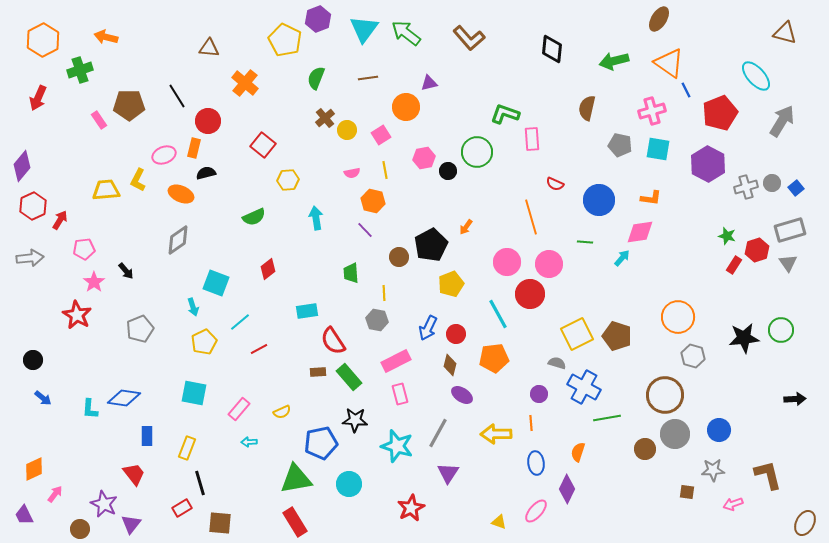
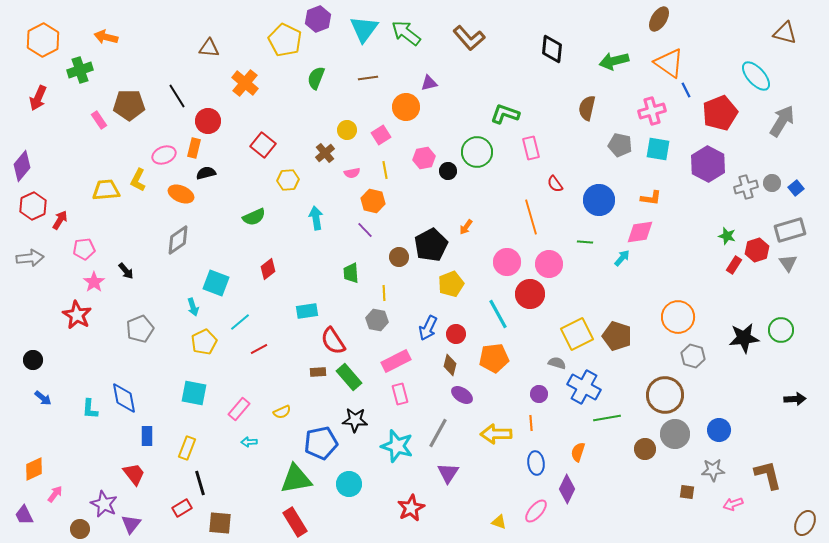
brown cross at (325, 118): moved 35 px down
pink rectangle at (532, 139): moved 1 px left, 9 px down; rotated 10 degrees counterclockwise
red semicircle at (555, 184): rotated 30 degrees clockwise
blue diamond at (124, 398): rotated 72 degrees clockwise
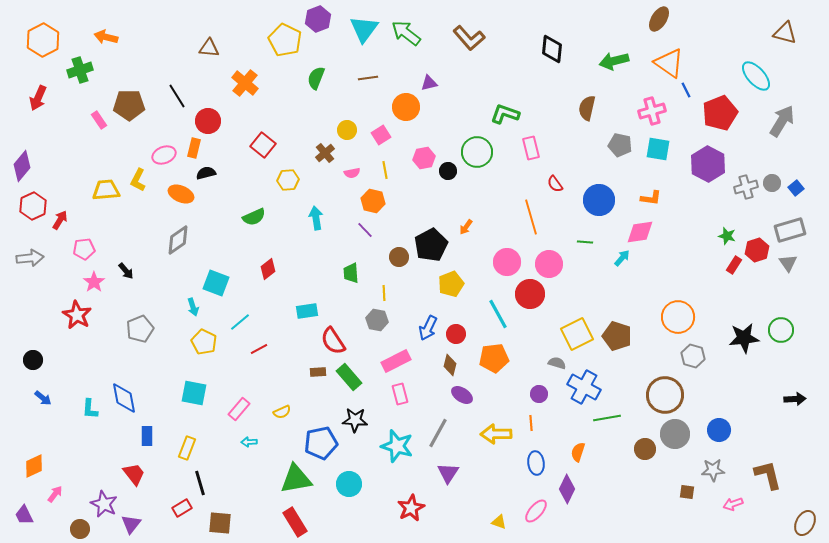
yellow pentagon at (204, 342): rotated 20 degrees counterclockwise
orange diamond at (34, 469): moved 3 px up
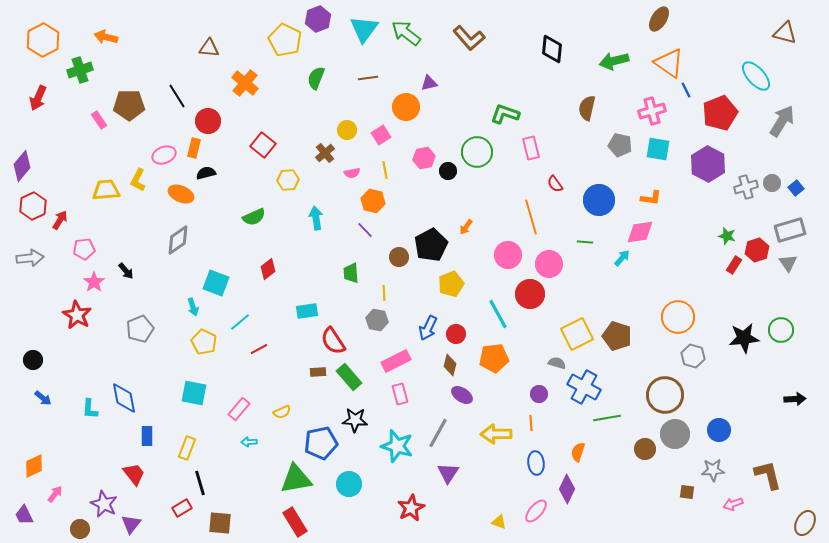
pink circle at (507, 262): moved 1 px right, 7 px up
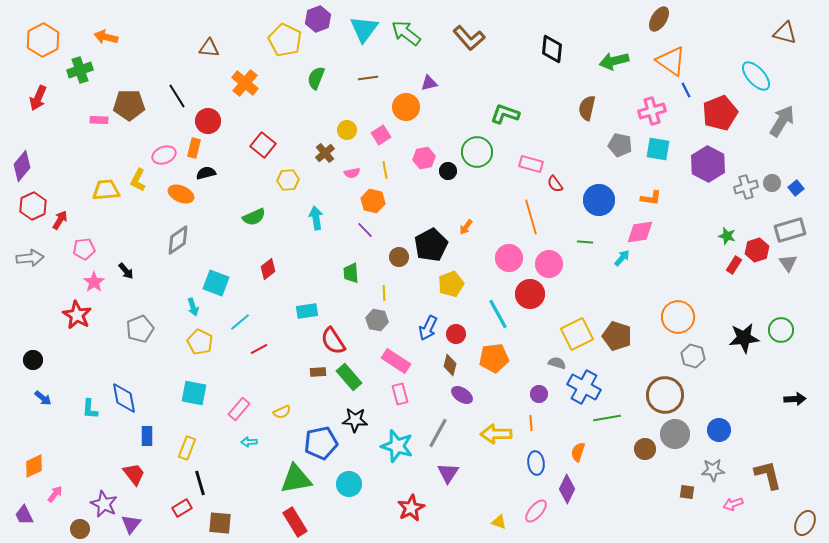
orange triangle at (669, 63): moved 2 px right, 2 px up
pink rectangle at (99, 120): rotated 54 degrees counterclockwise
pink rectangle at (531, 148): moved 16 px down; rotated 60 degrees counterclockwise
pink circle at (508, 255): moved 1 px right, 3 px down
yellow pentagon at (204, 342): moved 4 px left
pink rectangle at (396, 361): rotated 60 degrees clockwise
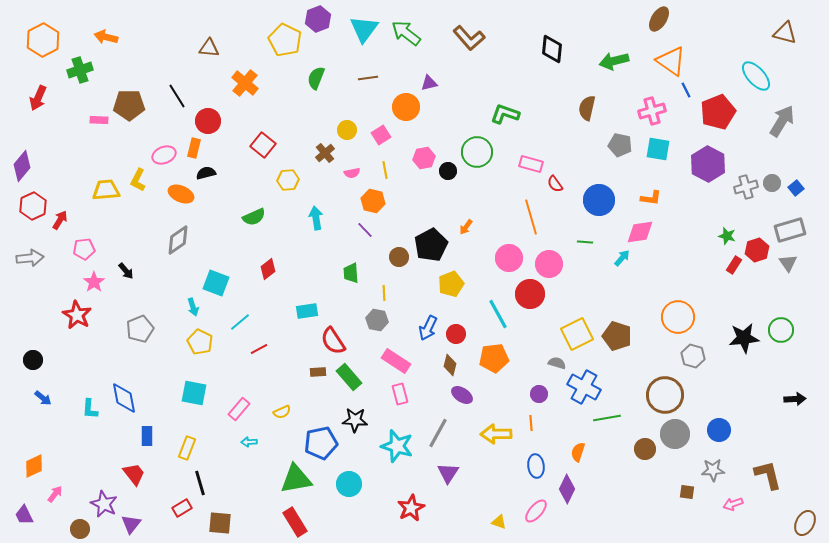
red pentagon at (720, 113): moved 2 px left, 1 px up
blue ellipse at (536, 463): moved 3 px down
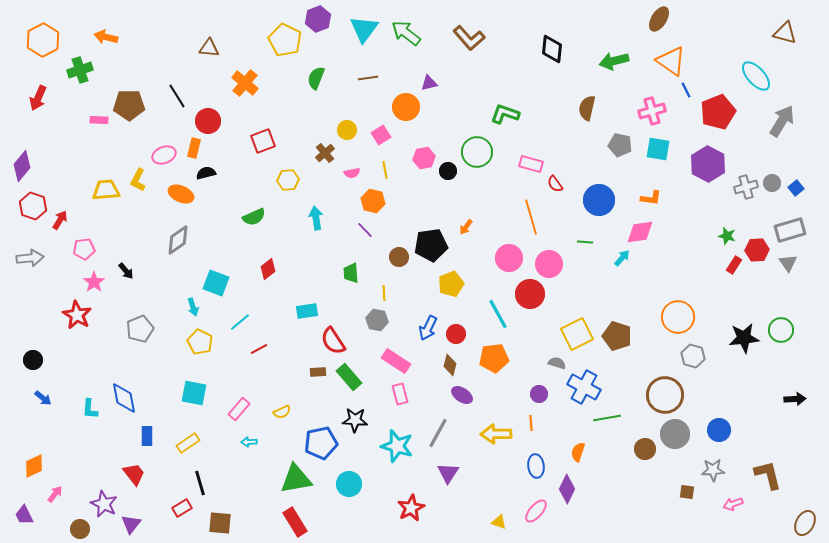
red square at (263, 145): moved 4 px up; rotated 30 degrees clockwise
red hexagon at (33, 206): rotated 16 degrees counterclockwise
black pentagon at (431, 245): rotated 20 degrees clockwise
red hexagon at (757, 250): rotated 15 degrees clockwise
yellow rectangle at (187, 448): moved 1 px right, 5 px up; rotated 35 degrees clockwise
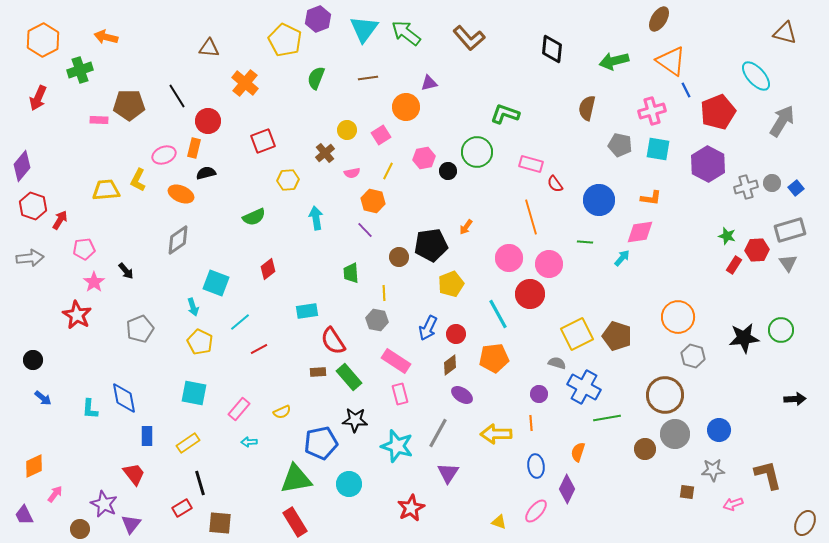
yellow line at (385, 170): moved 3 px right, 1 px down; rotated 36 degrees clockwise
brown diamond at (450, 365): rotated 40 degrees clockwise
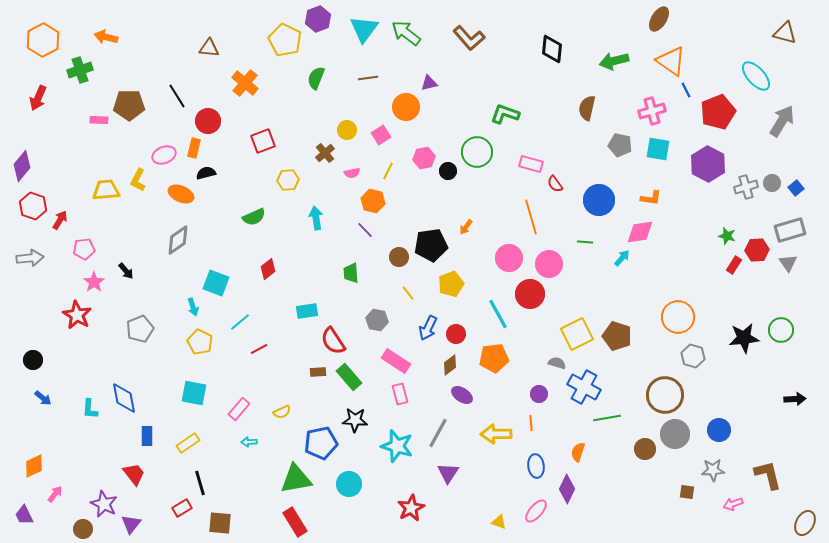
yellow line at (384, 293): moved 24 px right; rotated 35 degrees counterclockwise
brown circle at (80, 529): moved 3 px right
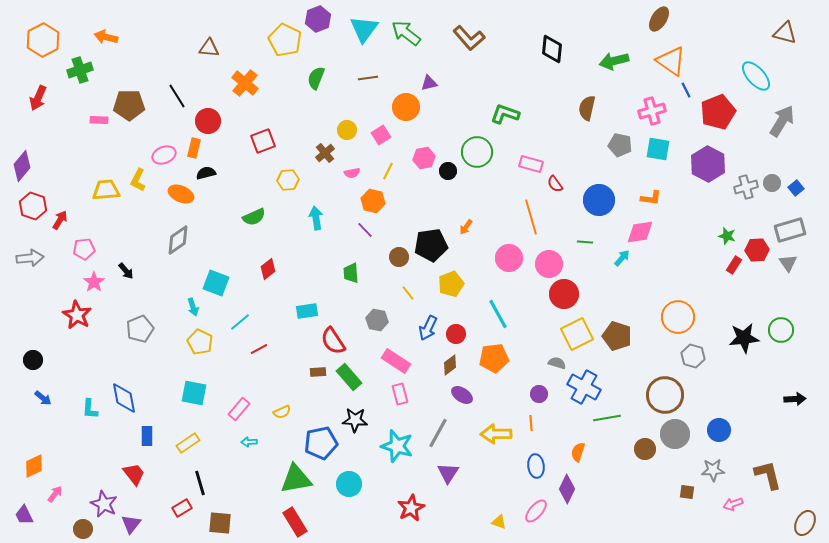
red circle at (530, 294): moved 34 px right
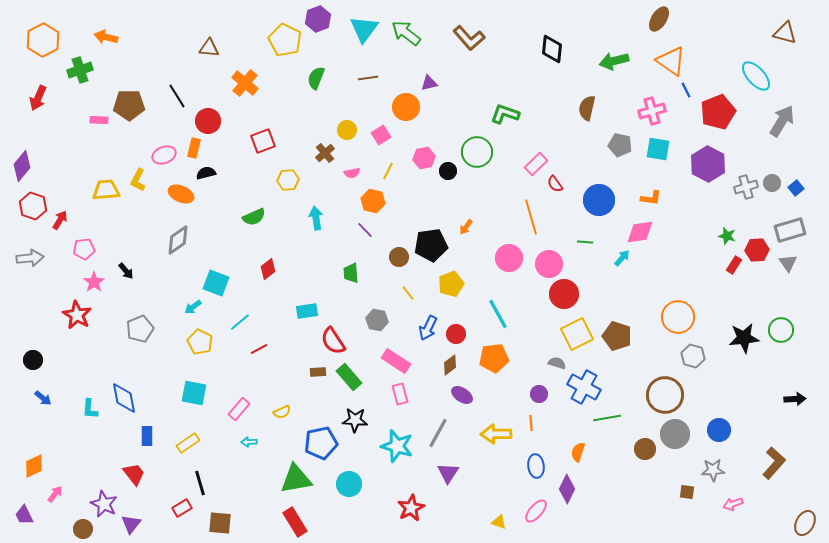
pink rectangle at (531, 164): moved 5 px right; rotated 60 degrees counterclockwise
cyan arrow at (193, 307): rotated 72 degrees clockwise
brown L-shape at (768, 475): moved 6 px right, 12 px up; rotated 56 degrees clockwise
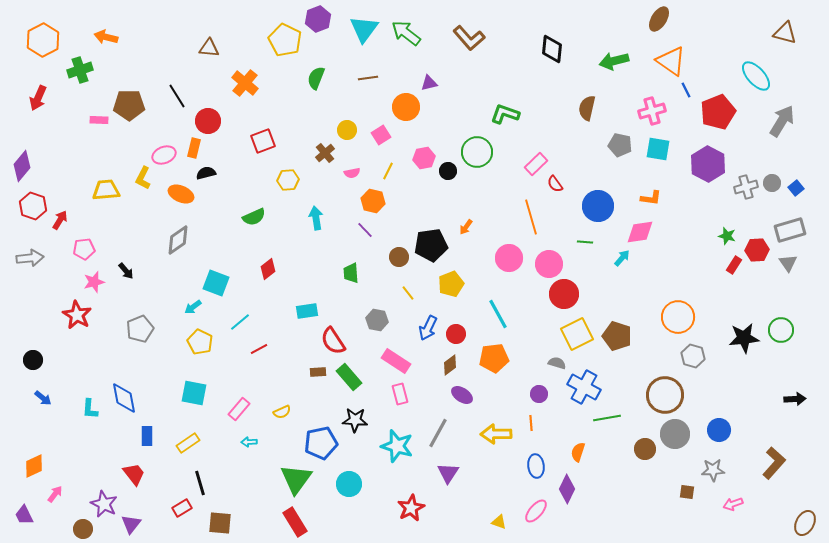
yellow L-shape at (138, 180): moved 5 px right, 2 px up
blue circle at (599, 200): moved 1 px left, 6 px down
pink star at (94, 282): rotated 20 degrees clockwise
green triangle at (296, 479): rotated 44 degrees counterclockwise
